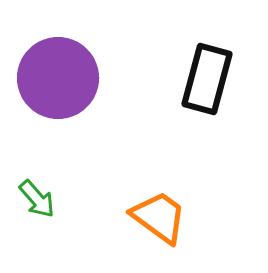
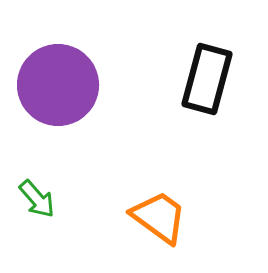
purple circle: moved 7 px down
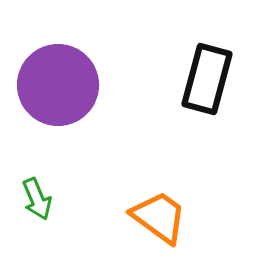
green arrow: rotated 18 degrees clockwise
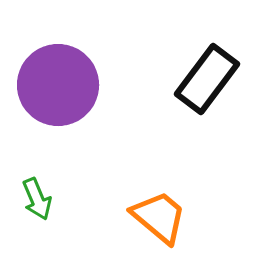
black rectangle: rotated 22 degrees clockwise
orange trapezoid: rotated 4 degrees clockwise
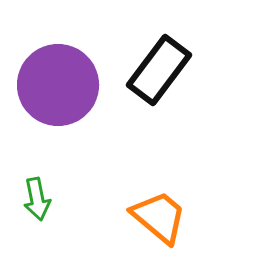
black rectangle: moved 48 px left, 9 px up
green arrow: rotated 12 degrees clockwise
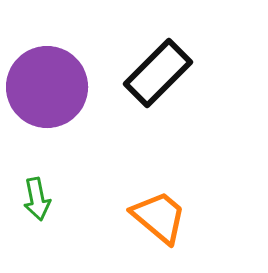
black rectangle: moved 1 px left, 3 px down; rotated 8 degrees clockwise
purple circle: moved 11 px left, 2 px down
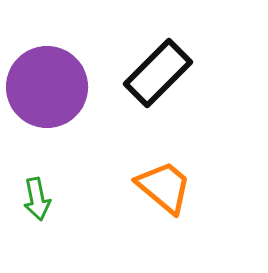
orange trapezoid: moved 5 px right, 30 px up
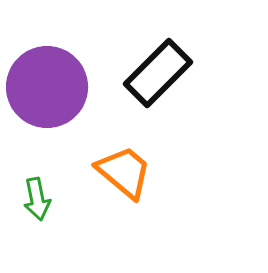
orange trapezoid: moved 40 px left, 15 px up
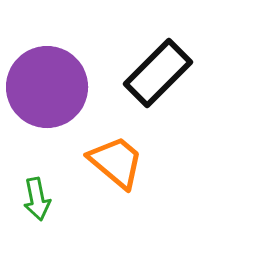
orange trapezoid: moved 8 px left, 10 px up
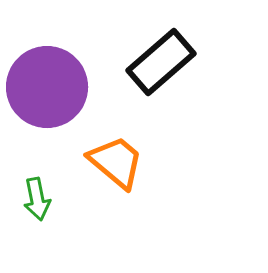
black rectangle: moved 3 px right, 11 px up; rotated 4 degrees clockwise
